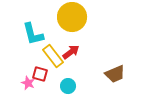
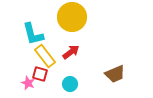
yellow rectangle: moved 8 px left
cyan circle: moved 2 px right, 2 px up
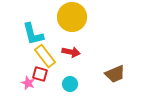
red arrow: rotated 48 degrees clockwise
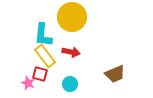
cyan L-shape: moved 10 px right, 1 px down; rotated 20 degrees clockwise
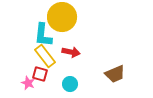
yellow circle: moved 10 px left
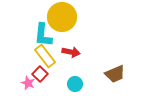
red square: rotated 28 degrees clockwise
cyan circle: moved 5 px right
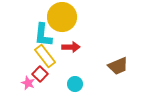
red arrow: moved 5 px up; rotated 12 degrees counterclockwise
brown trapezoid: moved 3 px right, 8 px up
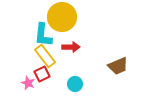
red square: moved 2 px right; rotated 21 degrees clockwise
